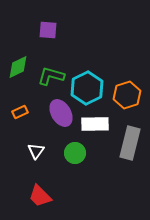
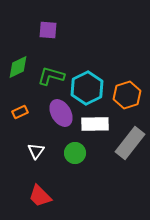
gray rectangle: rotated 24 degrees clockwise
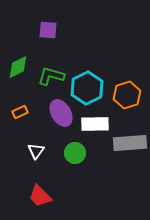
gray rectangle: rotated 48 degrees clockwise
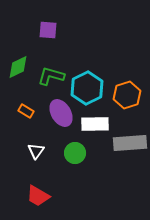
orange rectangle: moved 6 px right, 1 px up; rotated 56 degrees clockwise
red trapezoid: moved 2 px left; rotated 15 degrees counterclockwise
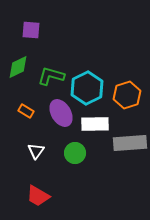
purple square: moved 17 px left
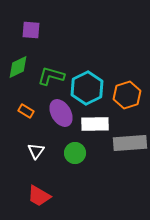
red trapezoid: moved 1 px right
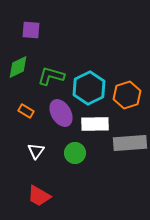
cyan hexagon: moved 2 px right
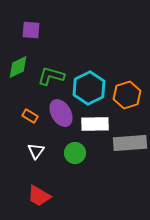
orange rectangle: moved 4 px right, 5 px down
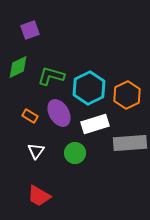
purple square: moved 1 px left; rotated 24 degrees counterclockwise
orange hexagon: rotated 8 degrees counterclockwise
purple ellipse: moved 2 px left
white rectangle: rotated 16 degrees counterclockwise
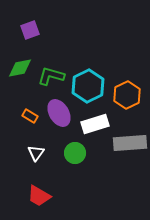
green diamond: moved 2 px right, 1 px down; rotated 15 degrees clockwise
cyan hexagon: moved 1 px left, 2 px up
white triangle: moved 2 px down
